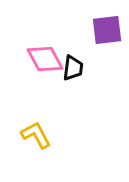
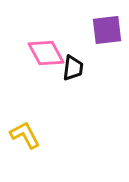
pink diamond: moved 1 px right, 6 px up
yellow L-shape: moved 11 px left
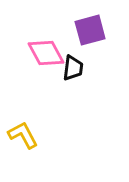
purple square: moved 17 px left; rotated 8 degrees counterclockwise
yellow L-shape: moved 2 px left
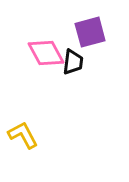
purple square: moved 2 px down
black trapezoid: moved 6 px up
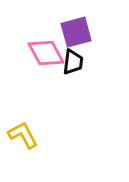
purple square: moved 14 px left
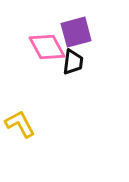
pink diamond: moved 1 px right, 6 px up
yellow L-shape: moved 3 px left, 11 px up
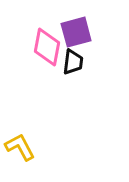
pink diamond: rotated 39 degrees clockwise
yellow L-shape: moved 23 px down
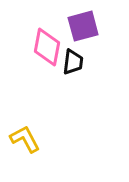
purple square: moved 7 px right, 6 px up
yellow L-shape: moved 5 px right, 8 px up
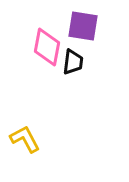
purple square: rotated 24 degrees clockwise
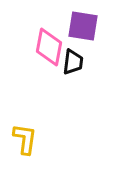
pink diamond: moved 2 px right
yellow L-shape: rotated 36 degrees clockwise
